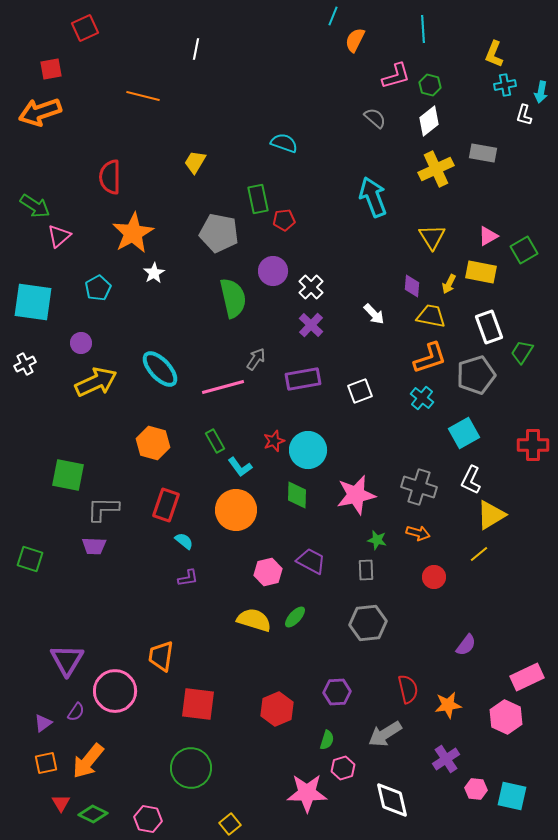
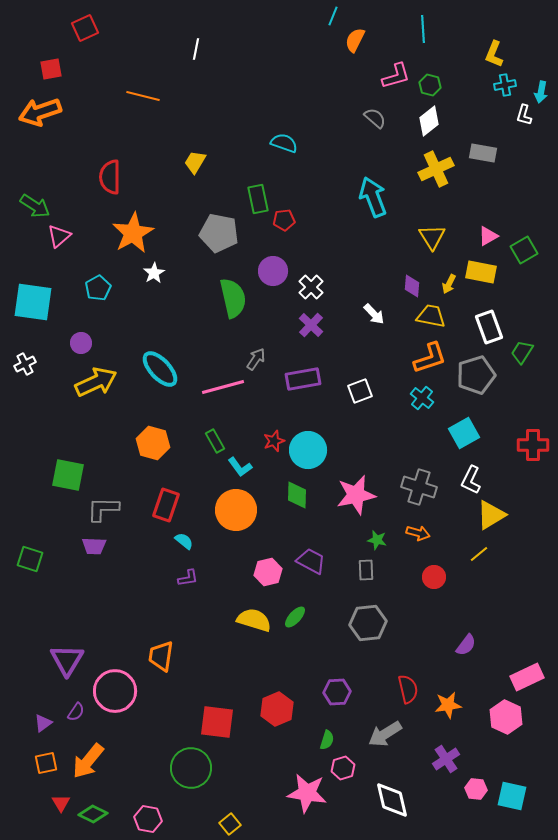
red square at (198, 704): moved 19 px right, 18 px down
pink star at (307, 793): rotated 9 degrees clockwise
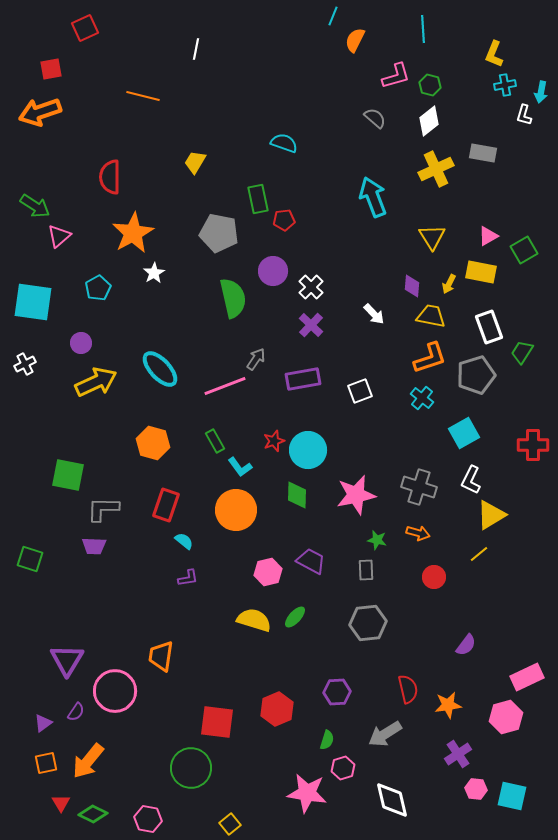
pink line at (223, 387): moved 2 px right, 1 px up; rotated 6 degrees counterclockwise
pink hexagon at (506, 717): rotated 20 degrees clockwise
purple cross at (446, 759): moved 12 px right, 5 px up
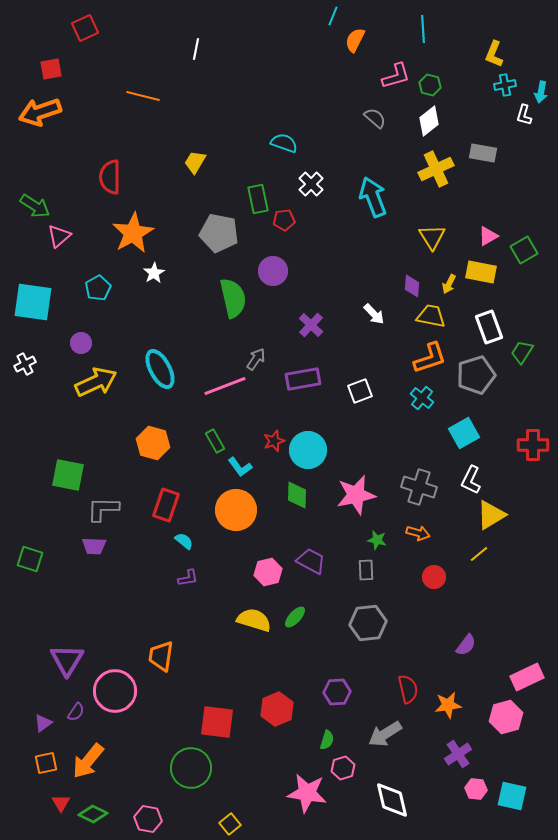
white cross at (311, 287): moved 103 px up
cyan ellipse at (160, 369): rotated 15 degrees clockwise
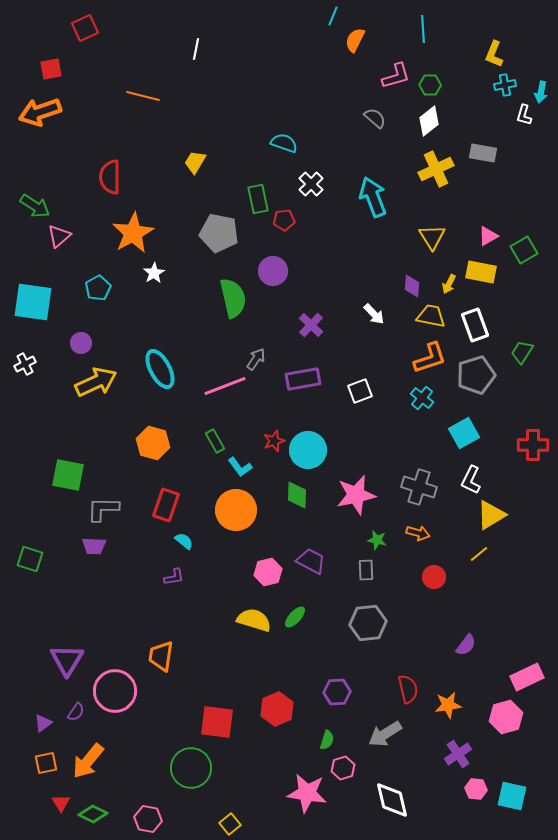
green hexagon at (430, 85): rotated 15 degrees counterclockwise
white rectangle at (489, 327): moved 14 px left, 2 px up
purple L-shape at (188, 578): moved 14 px left, 1 px up
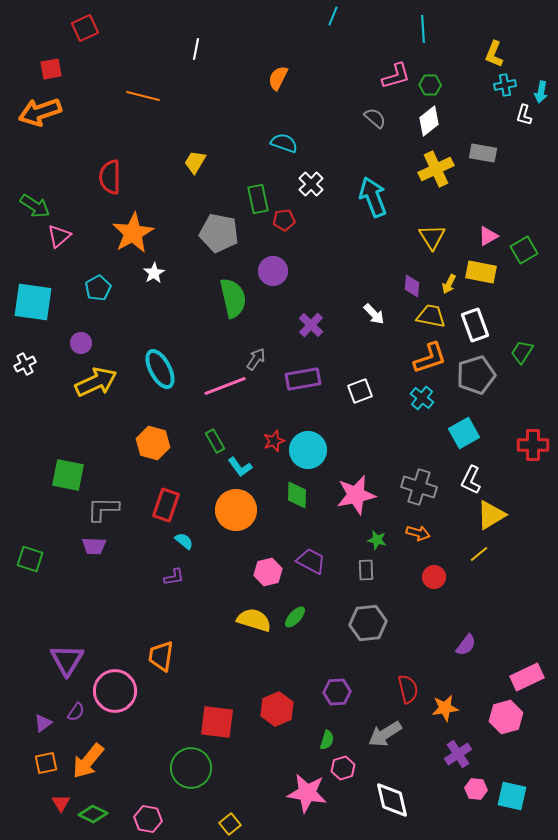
orange semicircle at (355, 40): moved 77 px left, 38 px down
orange star at (448, 705): moved 3 px left, 3 px down
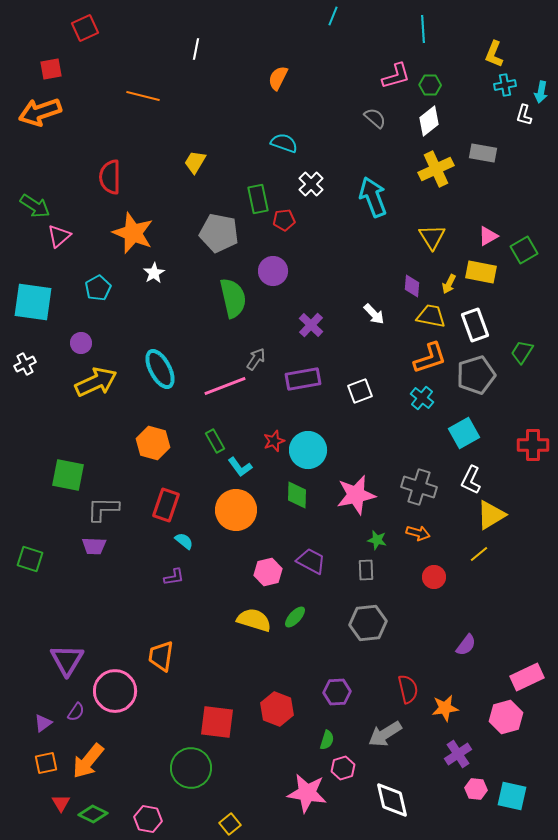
orange star at (133, 233): rotated 21 degrees counterclockwise
red hexagon at (277, 709): rotated 16 degrees counterclockwise
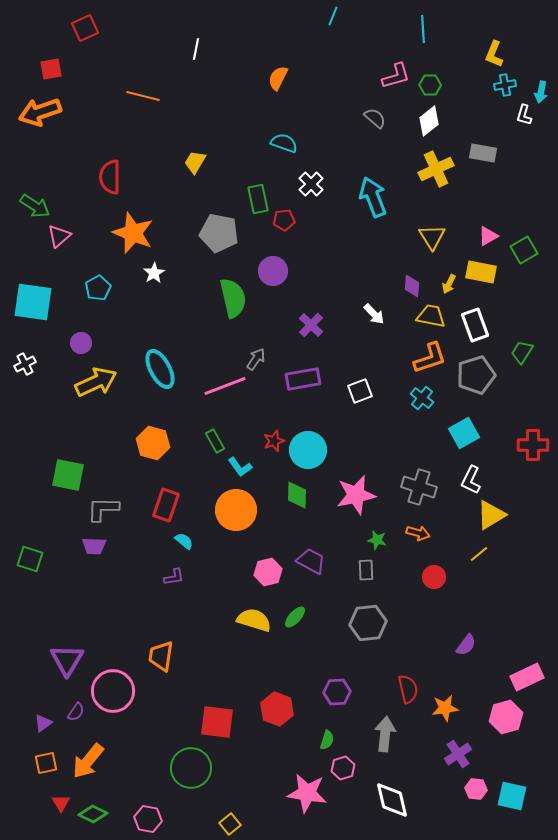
pink circle at (115, 691): moved 2 px left
gray arrow at (385, 734): rotated 128 degrees clockwise
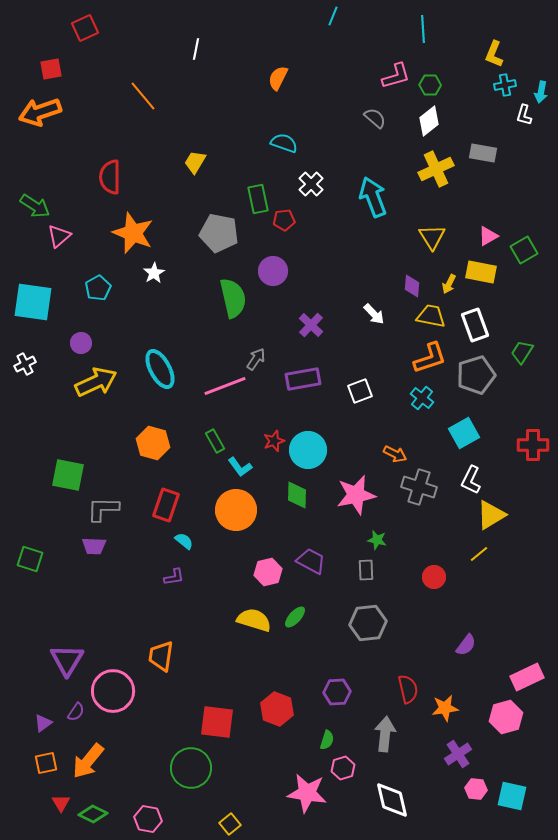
orange line at (143, 96): rotated 36 degrees clockwise
orange arrow at (418, 533): moved 23 px left, 79 px up; rotated 10 degrees clockwise
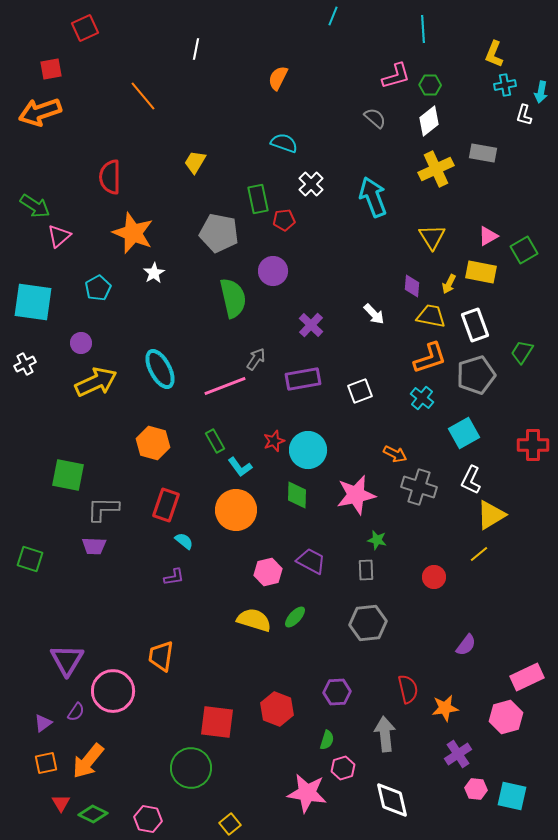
gray arrow at (385, 734): rotated 12 degrees counterclockwise
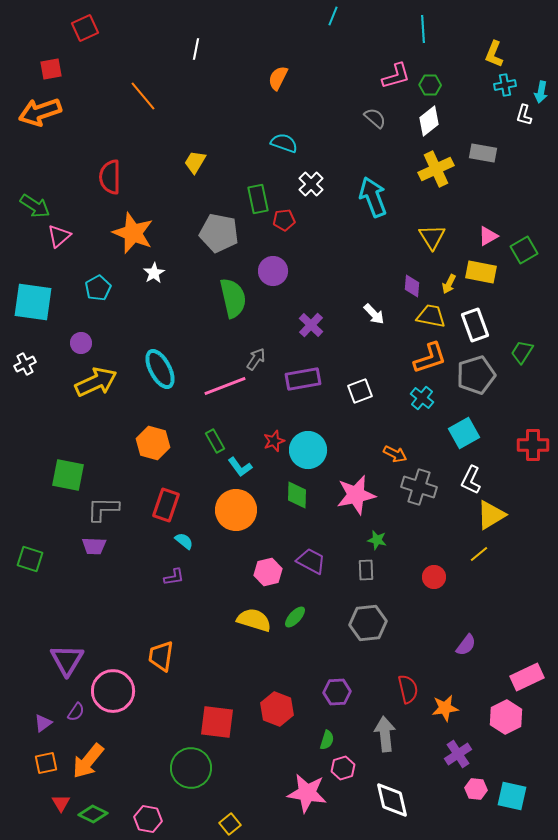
pink hexagon at (506, 717): rotated 12 degrees counterclockwise
